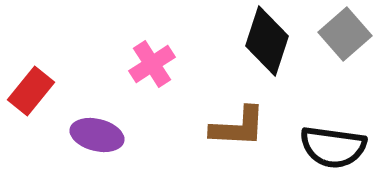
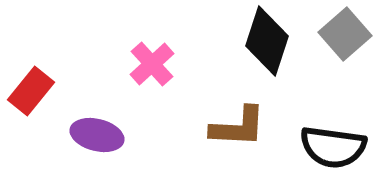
pink cross: rotated 9 degrees counterclockwise
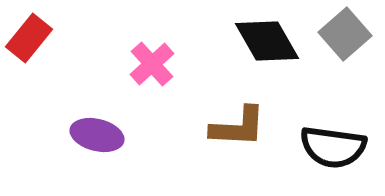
black diamond: rotated 48 degrees counterclockwise
red rectangle: moved 2 px left, 53 px up
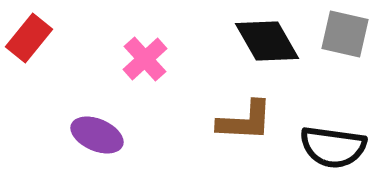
gray square: rotated 36 degrees counterclockwise
pink cross: moved 7 px left, 5 px up
brown L-shape: moved 7 px right, 6 px up
purple ellipse: rotated 9 degrees clockwise
